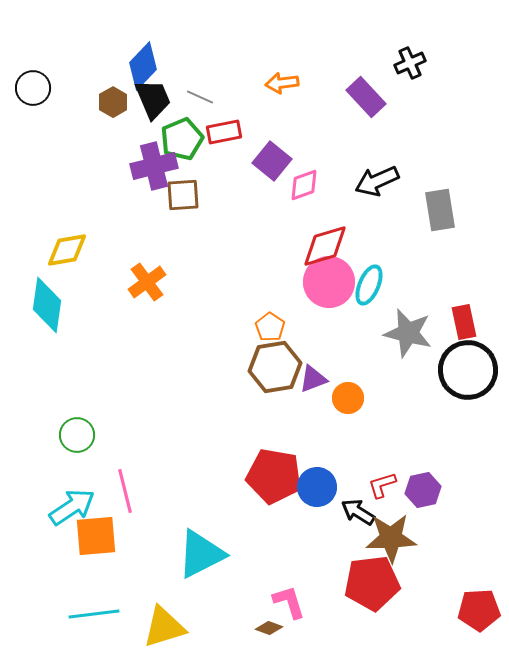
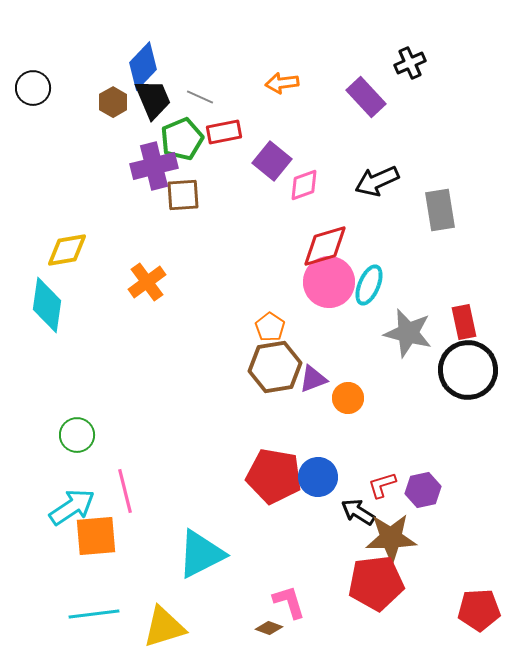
blue circle at (317, 487): moved 1 px right, 10 px up
red pentagon at (372, 583): moved 4 px right
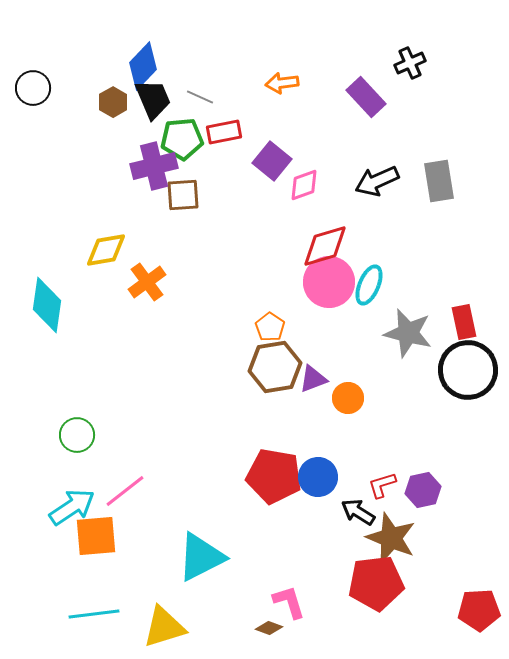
green pentagon at (182, 139): rotated 18 degrees clockwise
gray rectangle at (440, 210): moved 1 px left, 29 px up
yellow diamond at (67, 250): moved 39 px right
pink line at (125, 491): rotated 66 degrees clockwise
brown star at (391, 538): rotated 24 degrees clockwise
cyan triangle at (201, 554): moved 3 px down
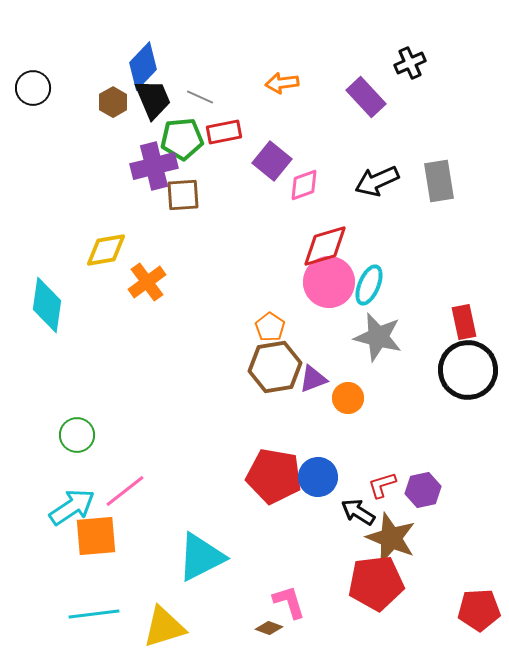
gray star at (408, 333): moved 30 px left, 4 px down
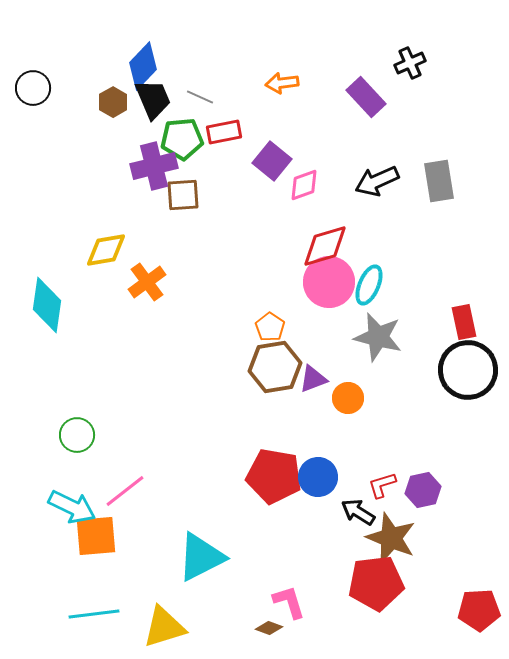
cyan arrow at (72, 507): rotated 60 degrees clockwise
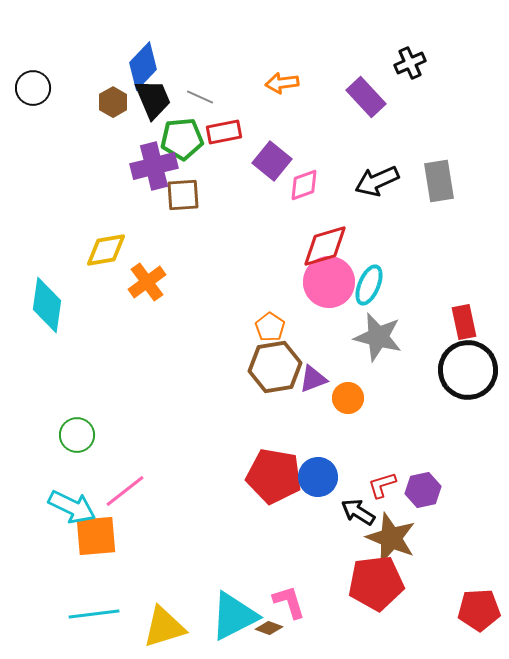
cyan triangle at (201, 557): moved 33 px right, 59 px down
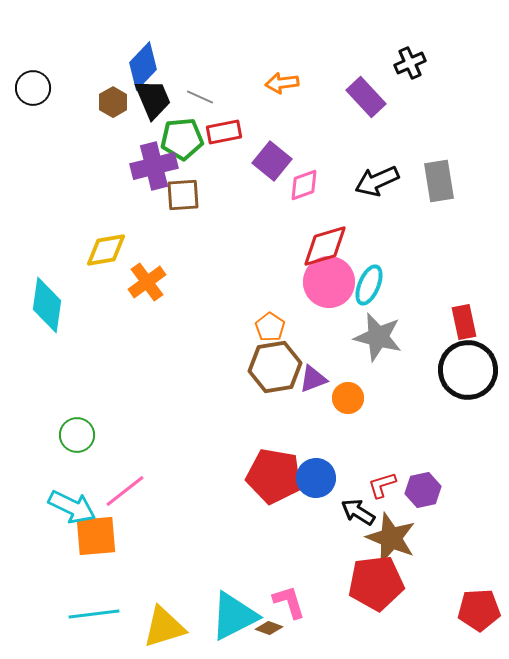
blue circle at (318, 477): moved 2 px left, 1 px down
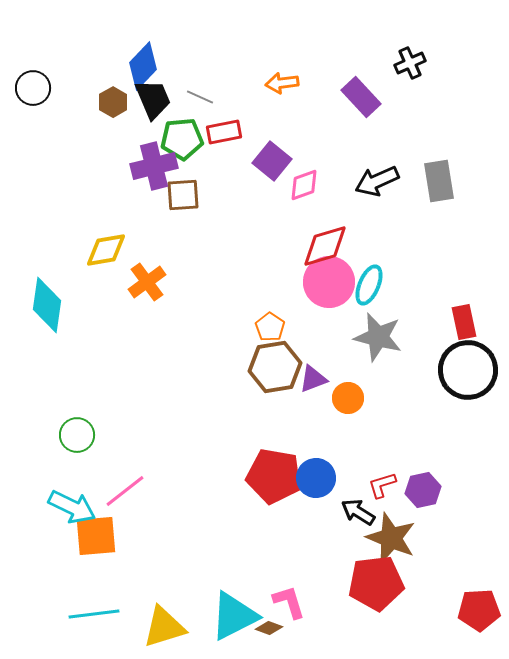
purple rectangle at (366, 97): moved 5 px left
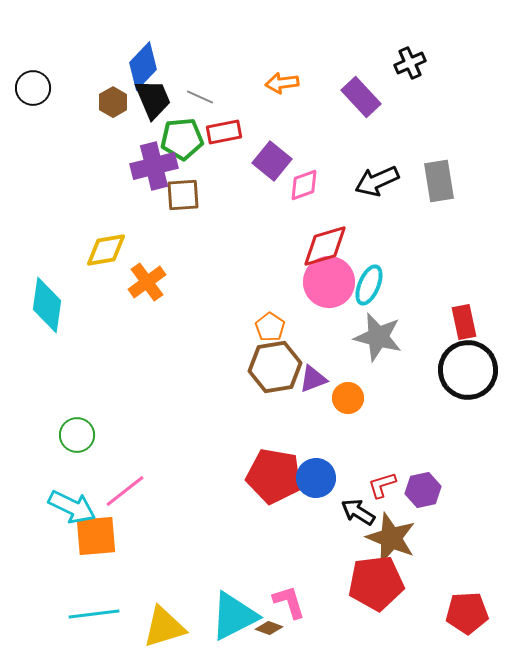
red pentagon at (479, 610): moved 12 px left, 3 px down
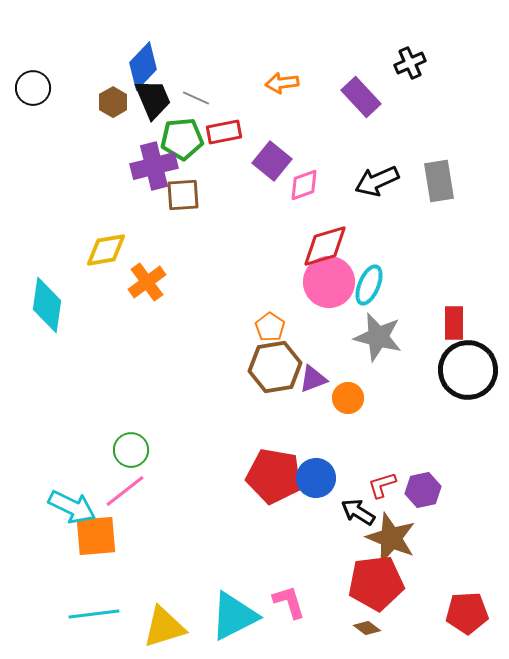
gray line at (200, 97): moved 4 px left, 1 px down
red rectangle at (464, 322): moved 10 px left, 1 px down; rotated 12 degrees clockwise
green circle at (77, 435): moved 54 px right, 15 px down
brown diamond at (269, 628): moved 98 px right; rotated 16 degrees clockwise
